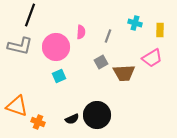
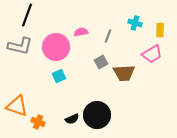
black line: moved 3 px left
pink semicircle: rotated 104 degrees counterclockwise
pink trapezoid: moved 4 px up
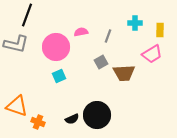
cyan cross: rotated 16 degrees counterclockwise
gray L-shape: moved 4 px left, 2 px up
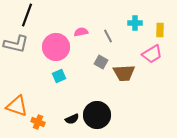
gray line: rotated 48 degrees counterclockwise
gray square: rotated 32 degrees counterclockwise
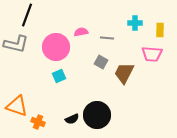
gray line: moved 1 px left, 2 px down; rotated 56 degrees counterclockwise
pink trapezoid: rotated 35 degrees clockwise
brown trapezoid: rotated 120 degrees clockwise
